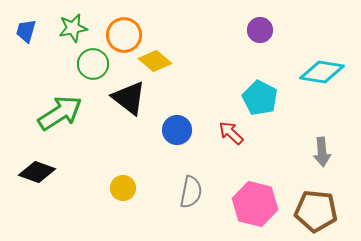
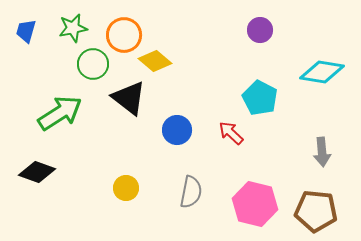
yellow circle: moved 3 px right
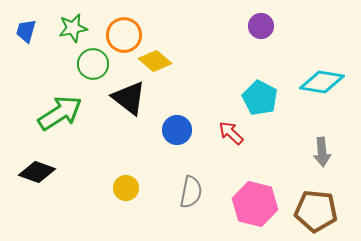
purple circle: moved 1 px right, 4 px up
cyan diamond: moved 10 px down
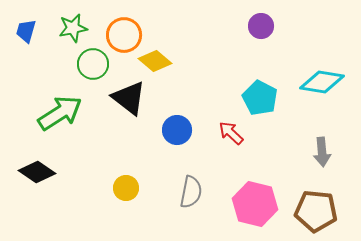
black diamond: rotated 15 degrees clockwise
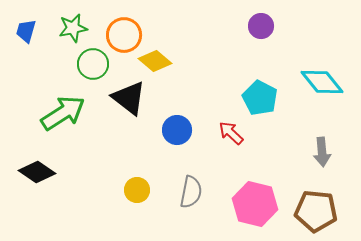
cyan diamond: rotated 42 degrees clockwise
green arrow: moved 3 px right
yellow circle: moved 11 px right, 2 px down
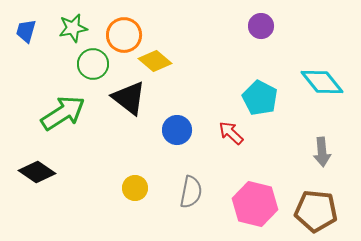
yellow circle: moved 2 px left, 2 px up
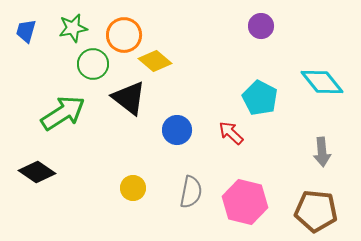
yellow circle: moved 2 px left
pink hexagon: moved 10 px left, 2 px up
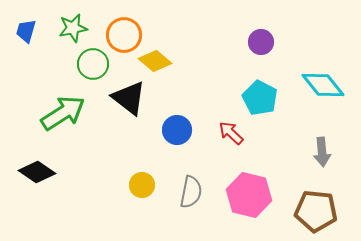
purple circle: moved 16 px down
cyan diamond: moved 1 px right, 3 px down
yellow circle: moved 9 px right, 3 px up
pink hexagon: moved 4 px right, 7 px up
